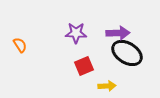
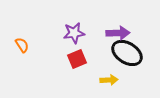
purple star: moved 2 px left; rotated 10 degrees counterclockwise
orange semicircle: moved 2 px right
red square: moved 7 px left, 7 px up
yellow arrow: moved 2 px right, 6 px up
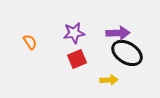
orange semicircle: moved 8 px right, 3 px up
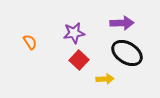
purple arrow: moved 4 px right, 10 px up
red square: moved 2 px right, 1 px down; rotated 24 degrees counterclockwise
yellow arrow: moved 4 px left, 1 px up
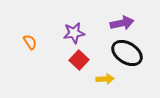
purple arrow: rotated 10 degrees counterclockwise
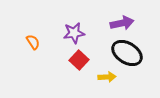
orange semicircle: moved 3 px right
yellow arrow: moved 2 px right, 2 px up
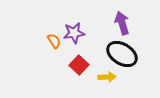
purple arrow: rotated 95 degrees counterclockwise
orange semicircle: moved 21 px right, 1 px up
black ellipse: moved 5 px left, 1 px down
red square: moved 5 px down
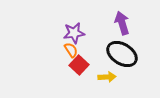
orange semicircle: moved 17 px right, 9 px down
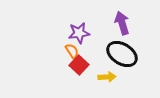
purple star: moved 5 px right
orange semicircle: moved 1 px right, 1 px down
